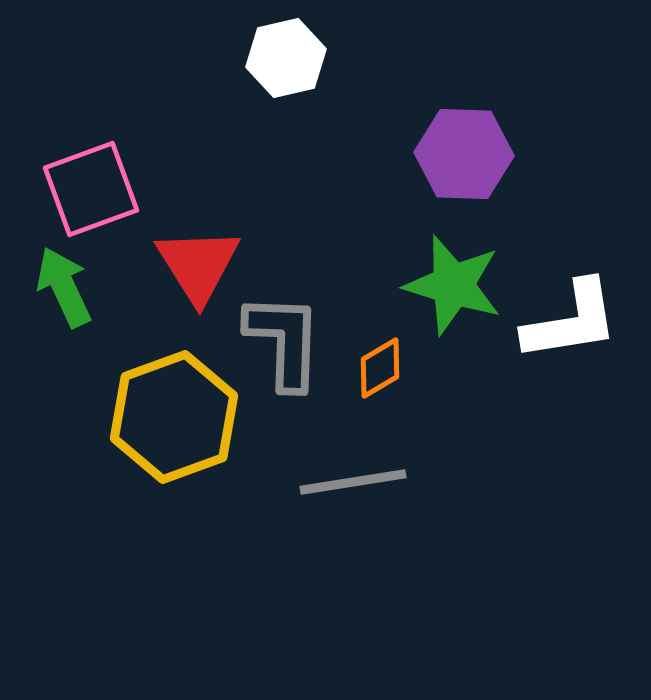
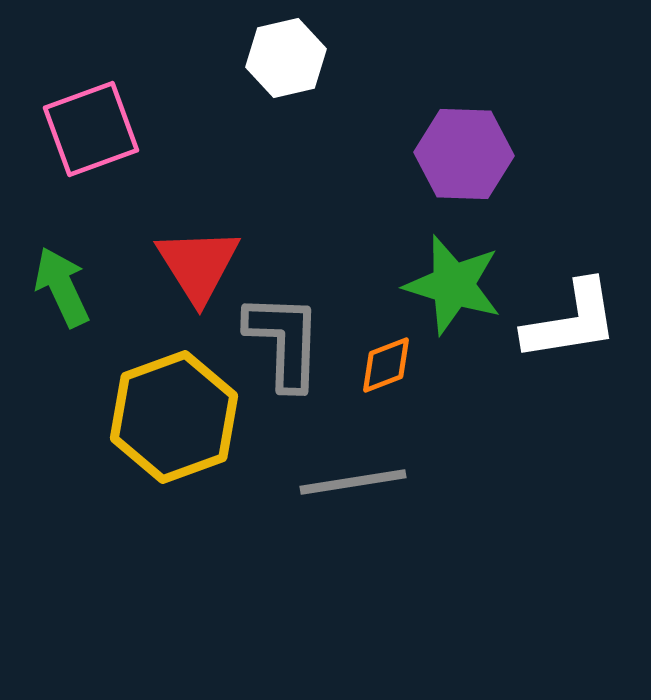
pink square: moved 60 px up
green arrow: moved 2 px left
orange diamond: moved 6 px right, 3 px up; rotated 10 degrees clockwise
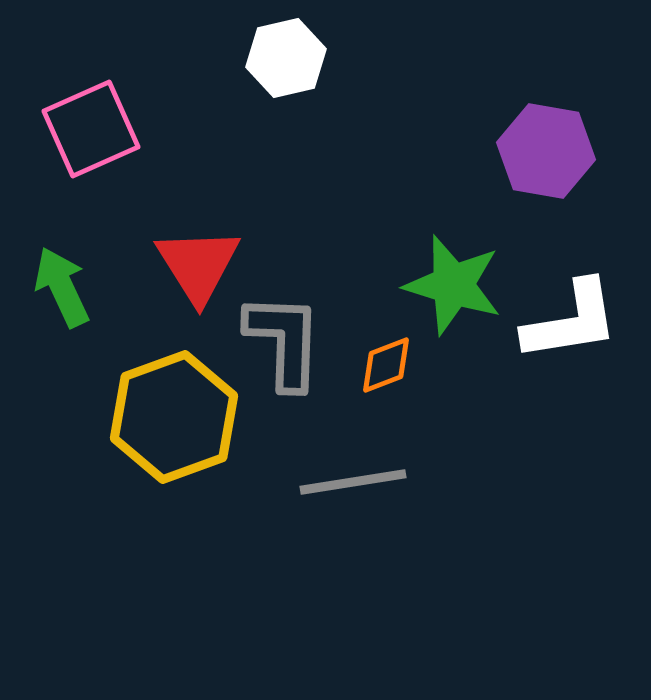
pink square: rotated 4 degrees counterclockwise
purple hexagon: moved 82 px right, 3 px up; rotated 8 degrees clockwise
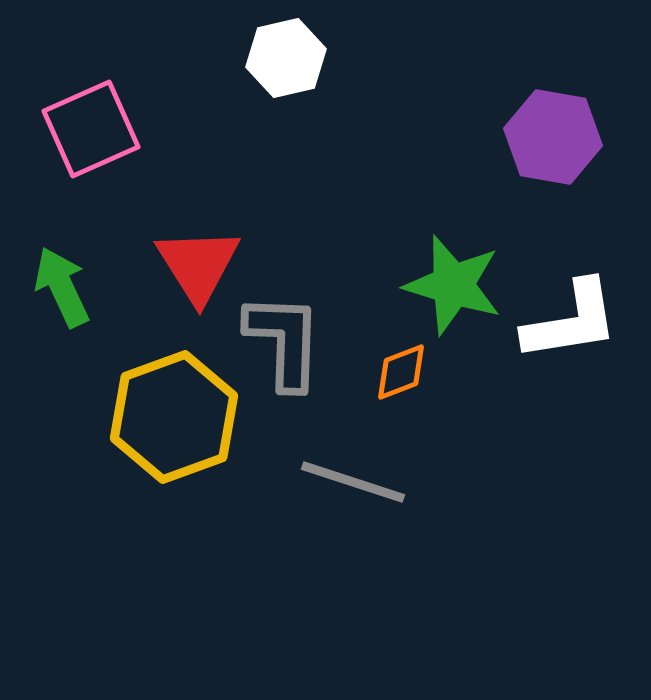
purple hexagon: moved 7 px right, 14 px up
orange diamond: moved 15 px right, 7 px down
gray line: rotated 27 degrees clockwise
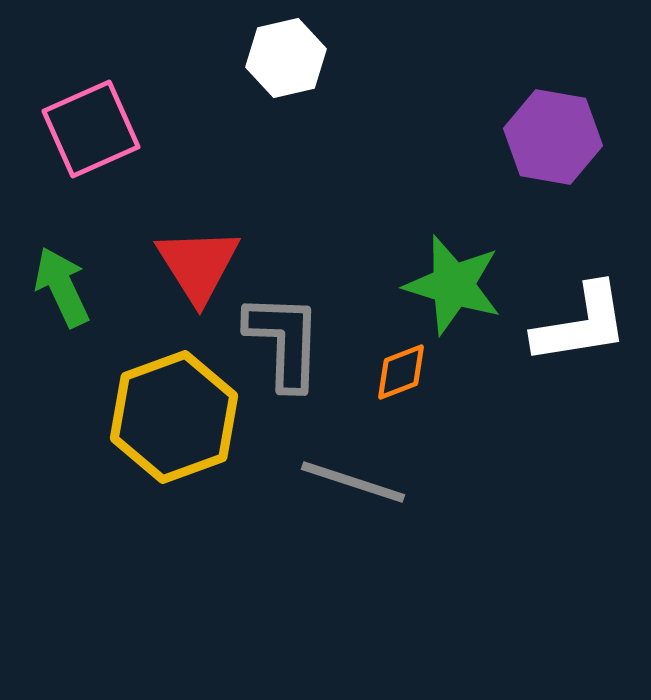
white L-shape: moved 10 px right, 3 px down
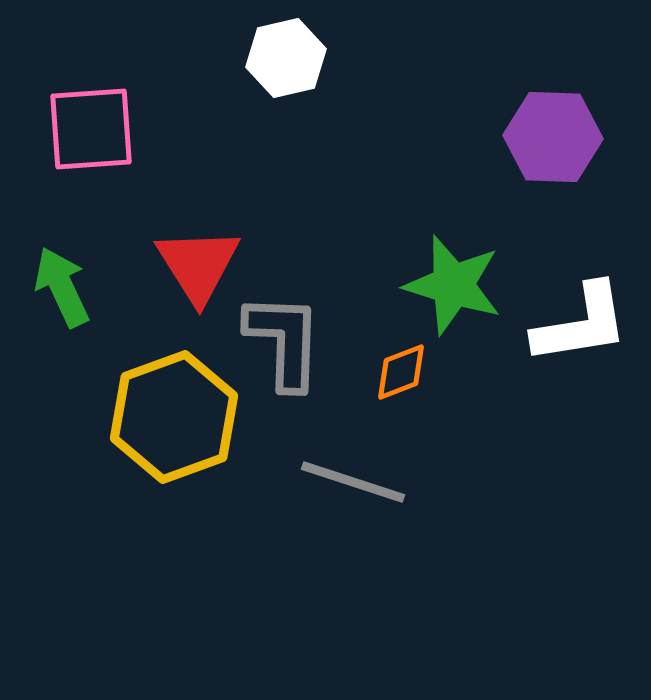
pink square: rotated 20 degrees clockwise
purple hexagon: rotated 8 degrees counterclockwise
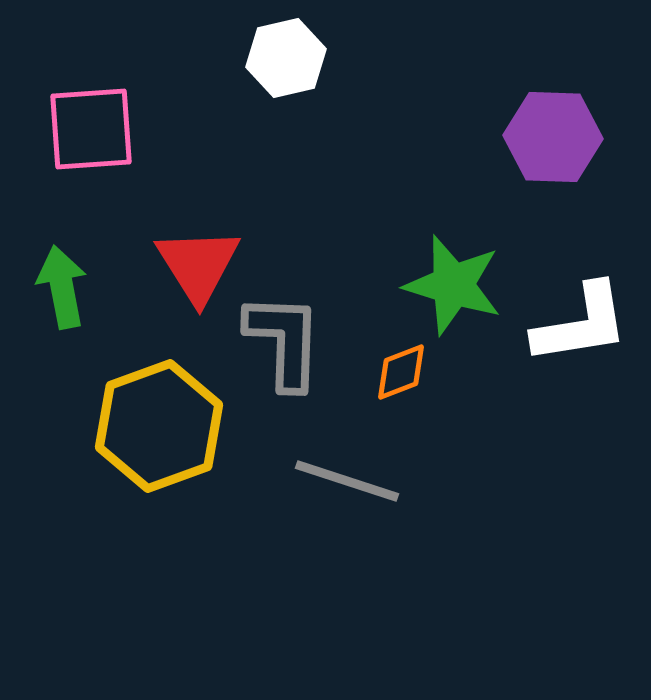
green arrow: rotated 14 degrees clockwise
yellow hexagon: moved 15 px left, 9 px down
gray line: moved 6 px left, 1 px up
